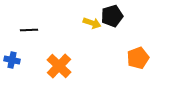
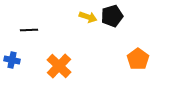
yellow arrow: moved 4 px left, 6 px up
orange pentagon: moved 1 px down; rotated 15 degrees counterclockwise
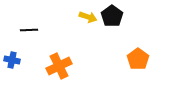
black pentagon: rotated 20 degrees counterclockwise
orange cross: rotated 20 degrees clockwise
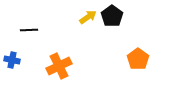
yellow arrow: rotated 54 degrees counterclockwise
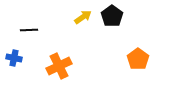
yellow arrow: moved 5 px left
blue cross: moved 2 px right, 2 px up
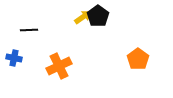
black pentagon: moved 14 px left
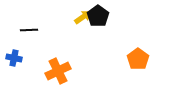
orange cross: moved 1 px left, 5 px down
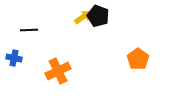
black pentagon: rotated 15 degrees counterclockwise
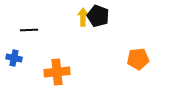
yellow arrow: rotated 54 degrees counterclockwise
orange pentagon: rotated 30 degrees clockwise
orange cross: moved 1 px left, 1 px down; rotated 20 degrees clockwise
